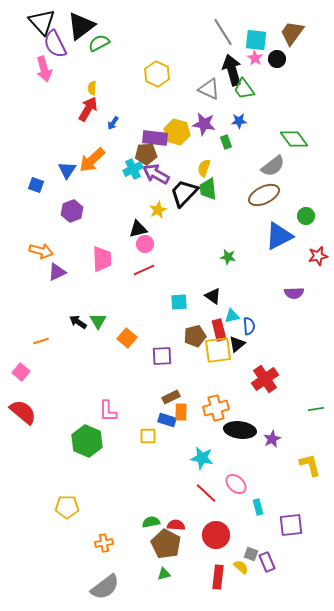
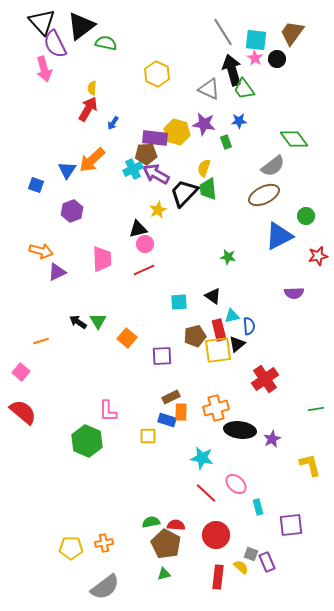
green semicircle at (99, 43): moved 7 px right; rotated 40 degrees clockwise
yellow pentagon at (67, 507): moved 4 px right, 41 px down
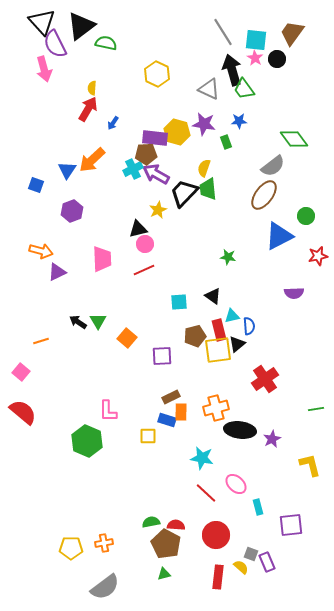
brown ellipse at (264, 195): rotated 28 degrees counterclockwise
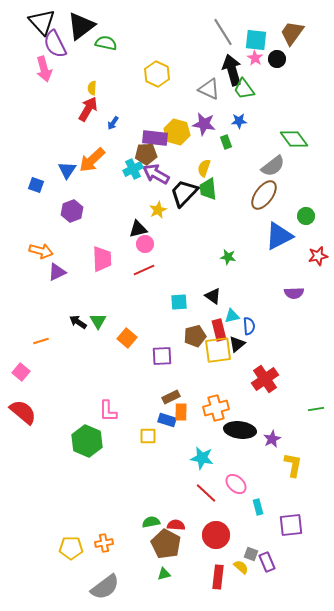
yellow L-shape at (310, 465): moved 17 px left; rotated 25 degrees clockwise
